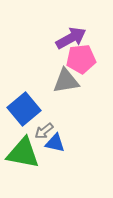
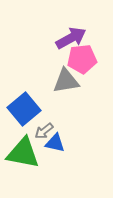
pink pentagon: moved 1 px right
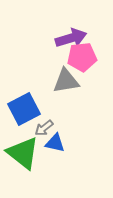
purple arrow: rotated 12 degrees clockwise
pink pentagon: moved 2 px up
blue square: rotated 12 degrees clockwise
gray arrow: moved 3 px up
green triangle: rotated 27 degrees clockwise
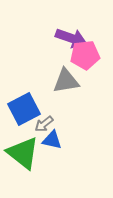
purple arrow: rotated 36 degrees clockwise
pink pentagon: moved 3 px right, 2 px up
gray arrow: moved 4 px up
blue triangle: moved 3 px left, 3 px up
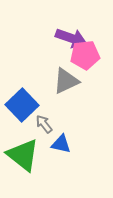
gray triangle: rotated 16 degrees counterclockwise
blue square: moved 2 px left, 4 px up; rotated 16 degrees counterclockwise
gray arrow: rotated 90 degrees clockwise
blue triangle: moved 9 px right, 4 px down
green triangle: moved 2 px down
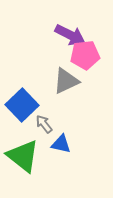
purple arrow: moved 1 px left, 3 px up; rotated 8 degrees clockwise
green triangle: moved 1 px down
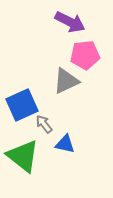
purple arrow: moved 13 px up
blue square: rotated 20 degrees clockwise
blue triangle: moved 4 px right
